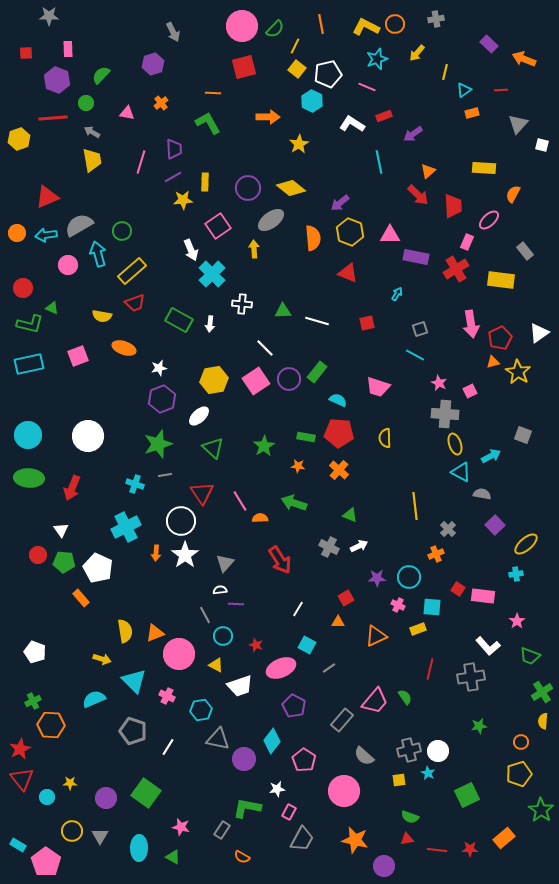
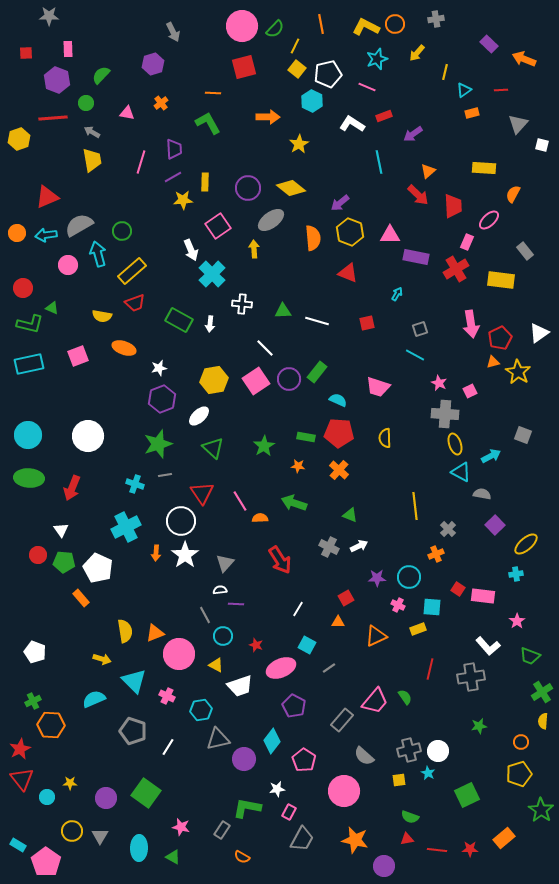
gray triangle at (218, 739): rotated 25 degrees counterclockwise
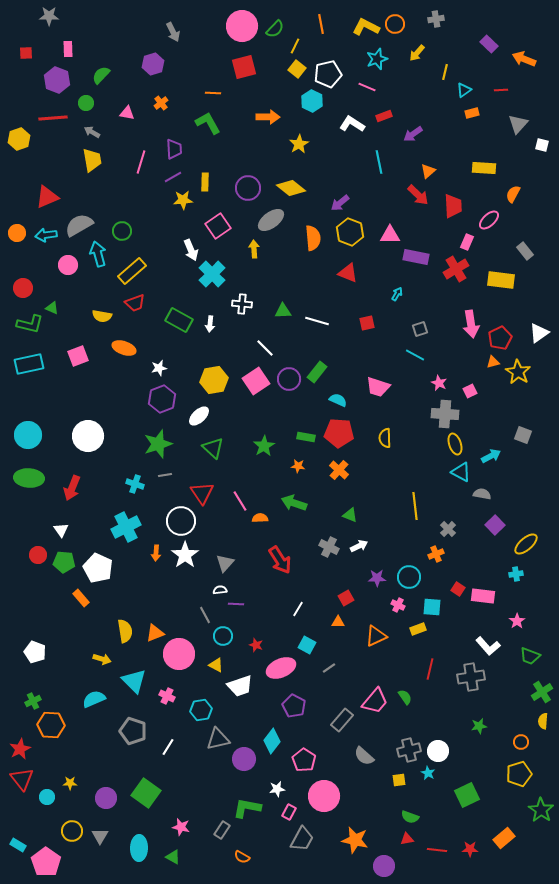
pink circle at (344, 791): moved 20 px left, 5 px down
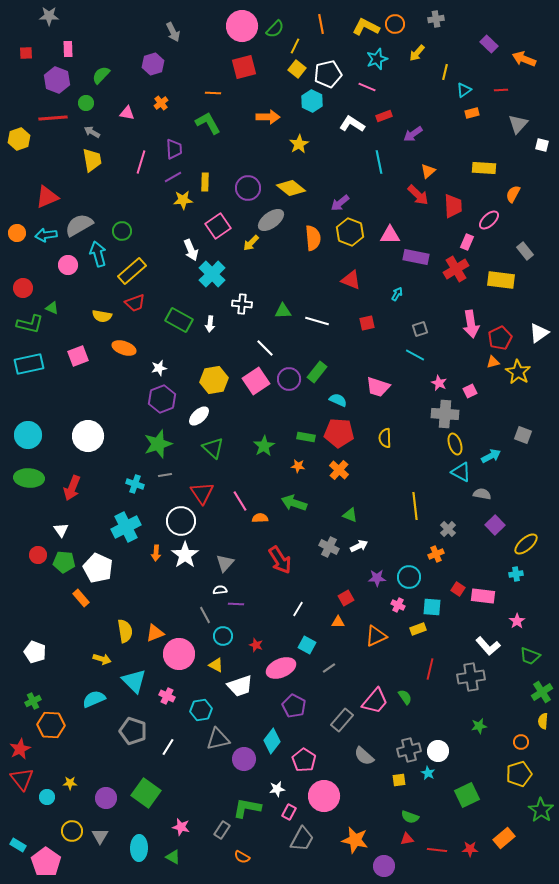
yellow arrow at (254, 249): moved 3 px left, 6 px up; rotated 132 degrees counterclockwise
red triangle at (348, 273): moved 3 px right, 7 px down
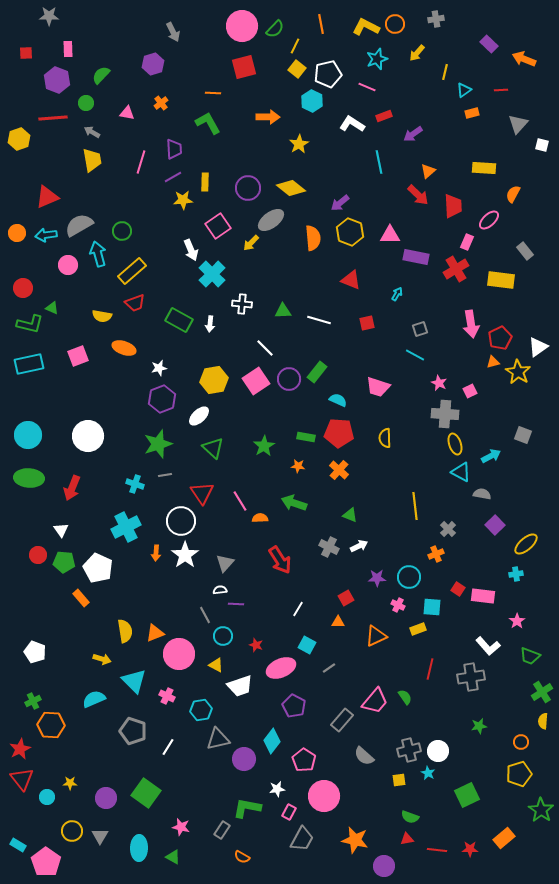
white line at (317, 321): moved 2 px right, 1 px up
white triangle at (539, 333): moved 1 px left, 14 px down
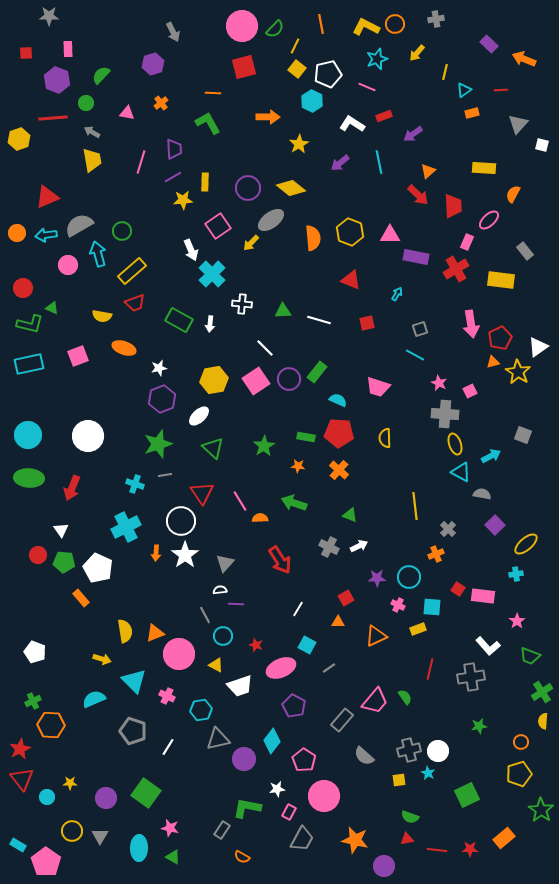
purple arrow at (340, 203): moved 40 px up
pink star at (181, 827): moved 11 px left, 1 px down
